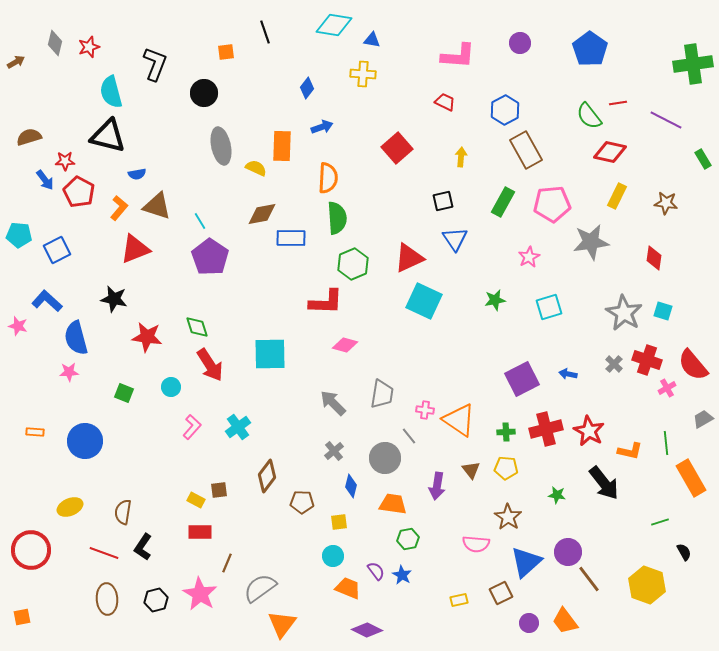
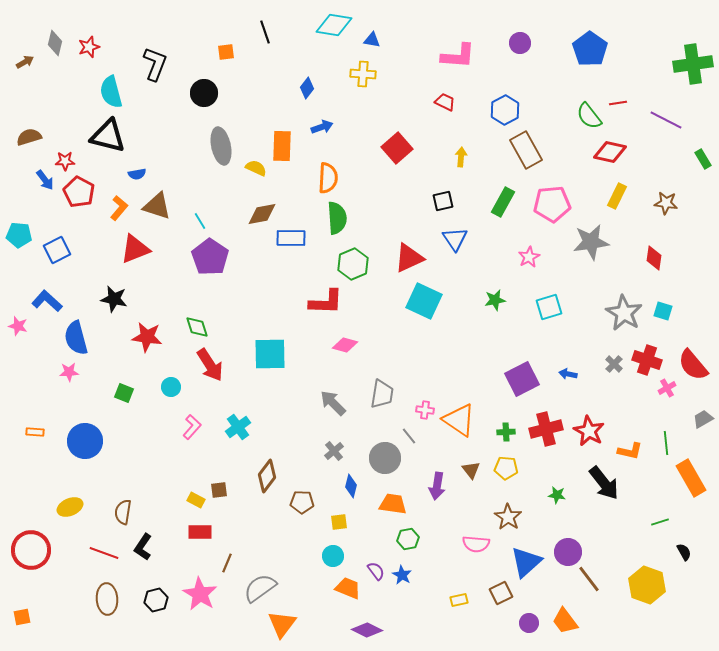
brown arrow at (16, 62): moved 9 px right
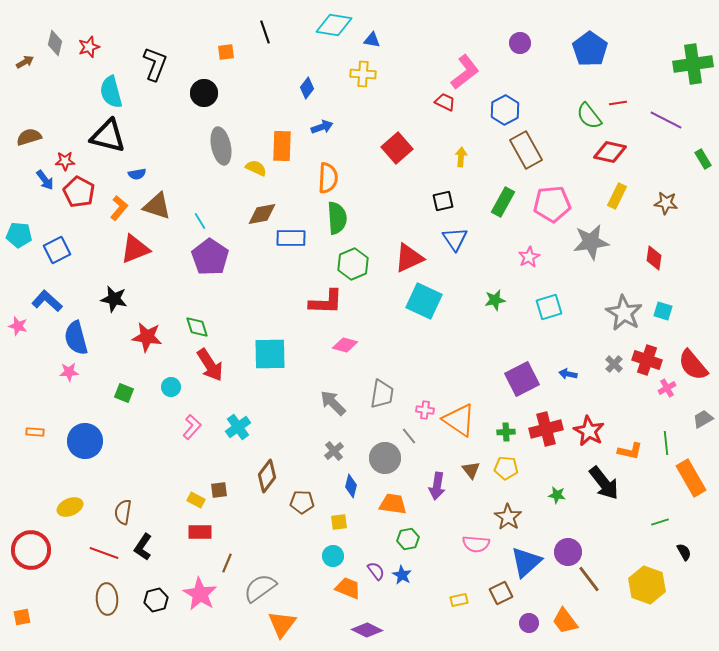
pink L-shape at (458, 56): moved 7 px right, 16 px down; rotated 42 degrees counterclockwise
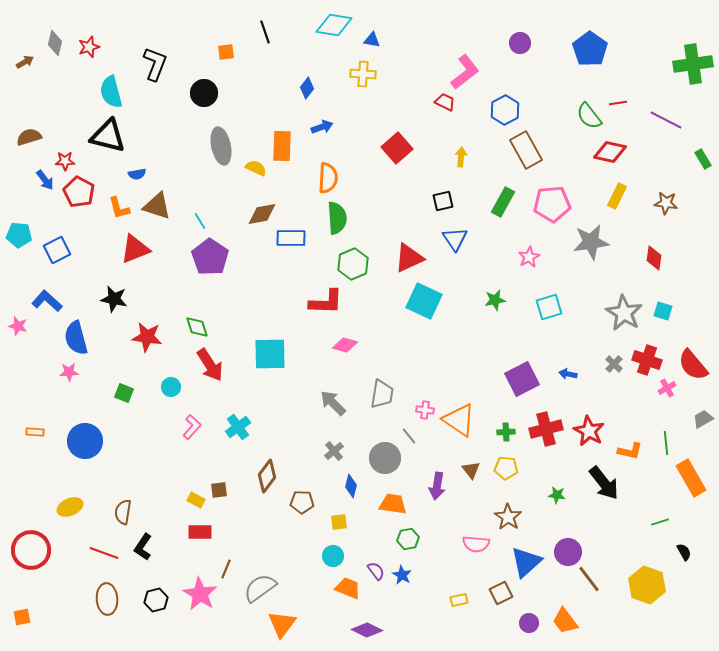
orange L-shape at (119, 208): rotated 125 degrees clockwise
brown line at (227, 563): moved 1 px left, 6 px down
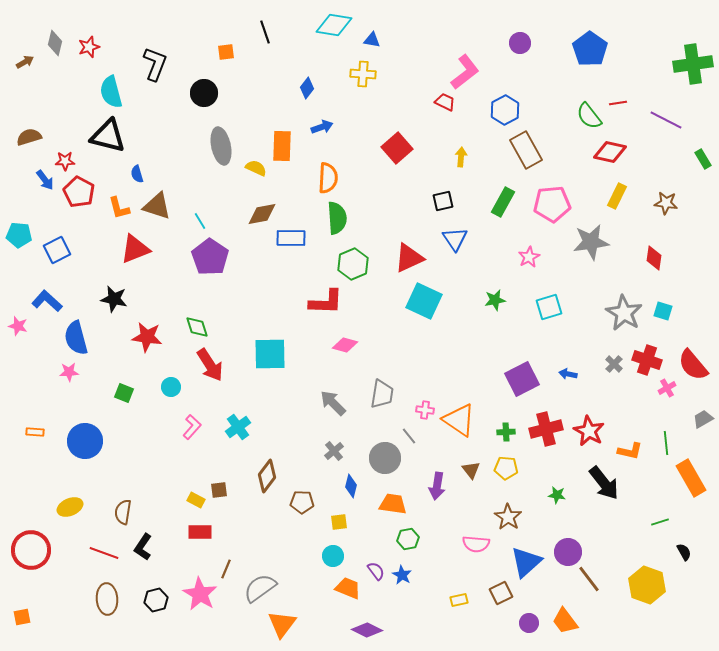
blue semicircle at (137, 174): rotated 84 degrees clockwise
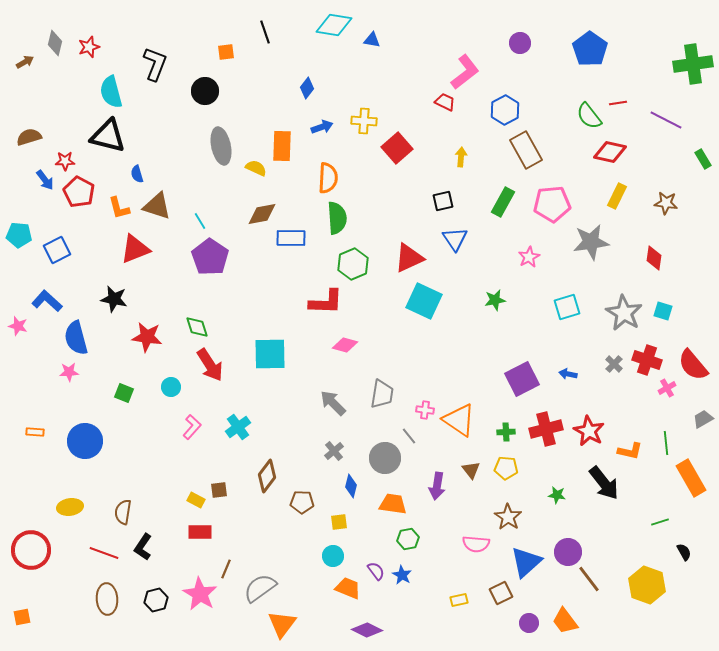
yellow cross at (363, 74): moved 1 px right, 47 px down
black circle at (204, 93): moved 1 px right, 2 px up
cyan square at (549, 307): moved 18 px right
yellow ellipse at (70, 507): rotated 15 degrees clockwise
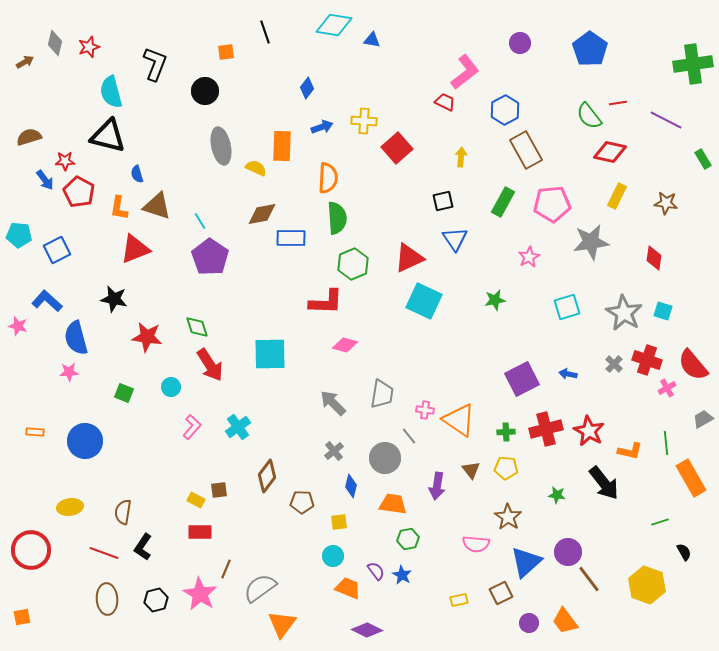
orange L-shape at (119, 208): rotated 25 degrees clockwise
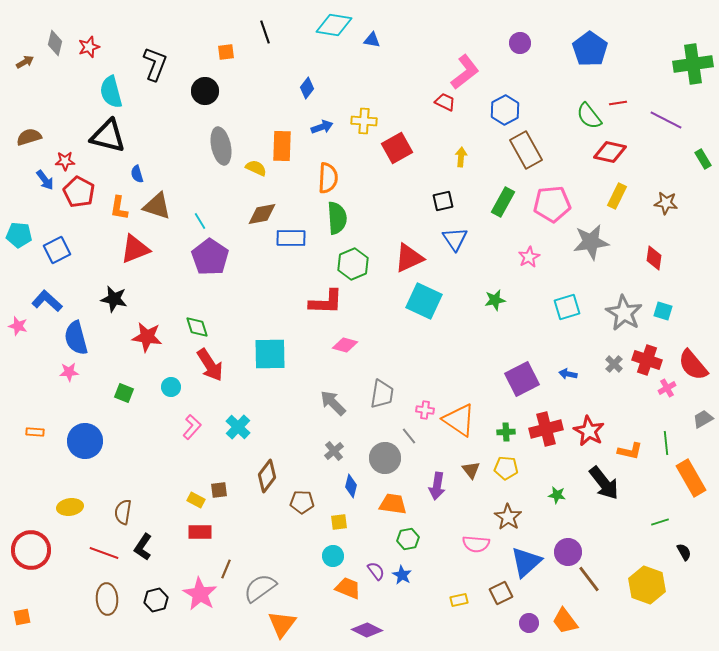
red square at (397, 148): rotated 12 degrees clockwise
cyan cross at (238, 427): rotated 10 degrees counterclockwise
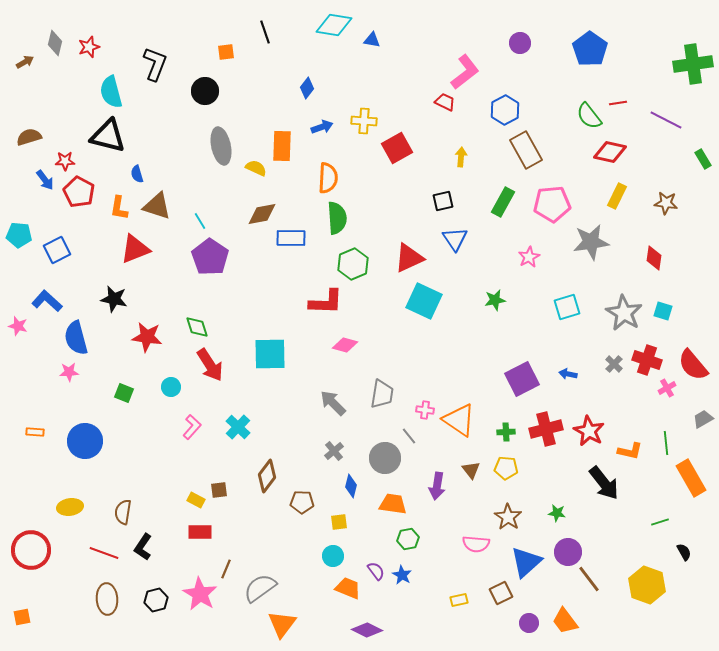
green star at (557, 495): moved 18 px down
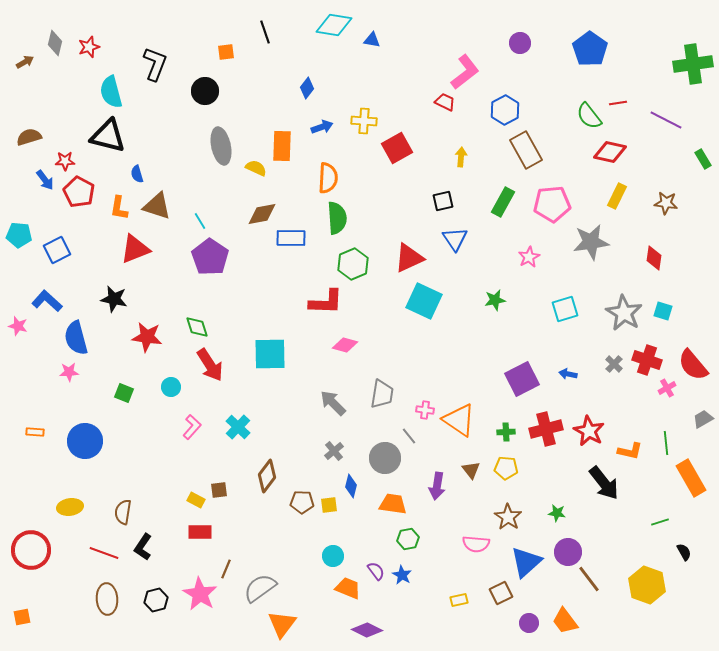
cyan square at (567, 307): moved 2 px left, 2 px down
yellow square at (339, 522): moved 10 px left, 17 px up
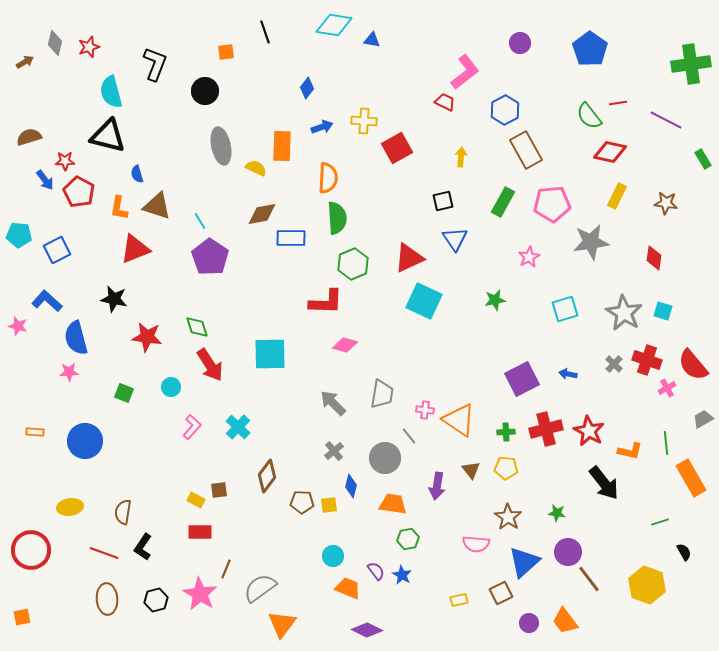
green cross at (693, 64): moved 2 px left
blue triangle at (526, 562): moved 2 px left
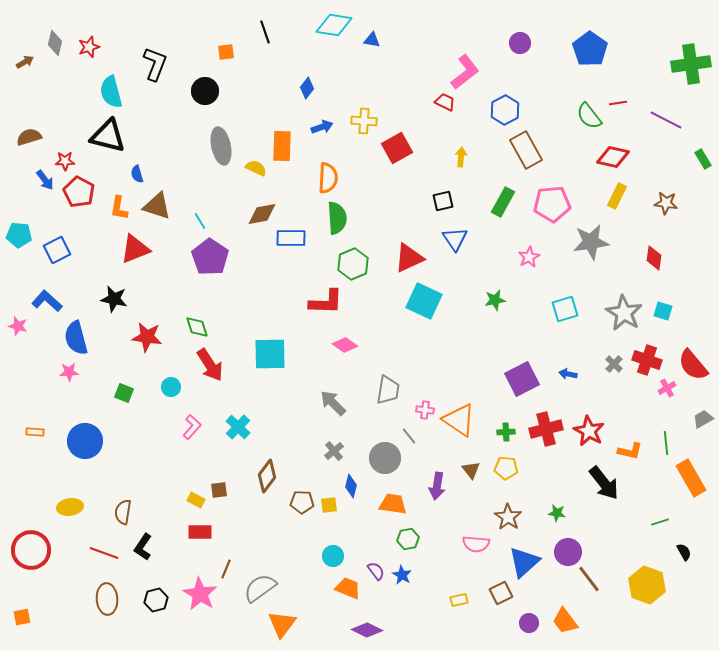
red diamond at (610, 152): moved 3 px right, 5 px down
pink diamond at (345, 345): rotated 20 degrees clockwise
gray trapezoid at (382, 394): moved 6 px right, 4 px up
